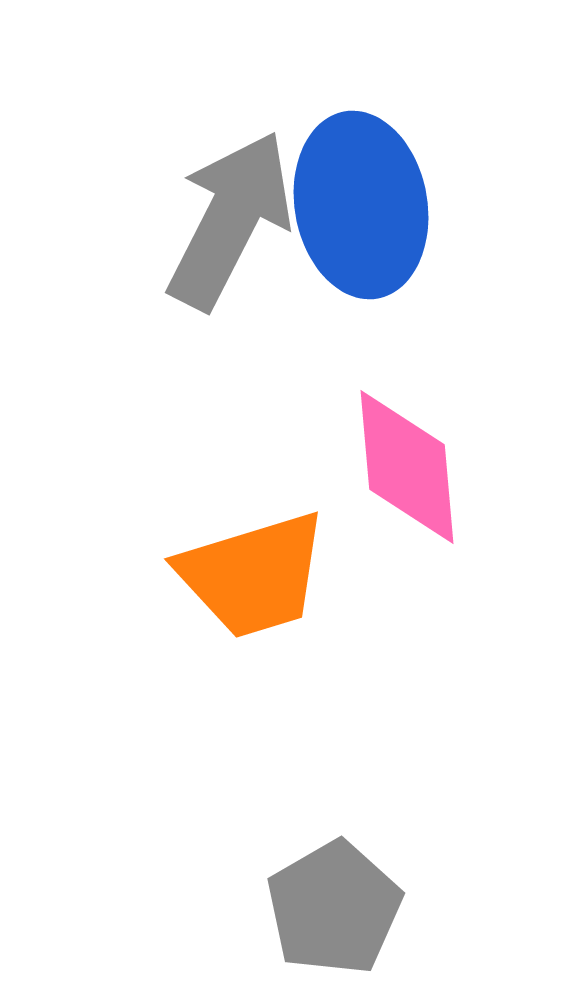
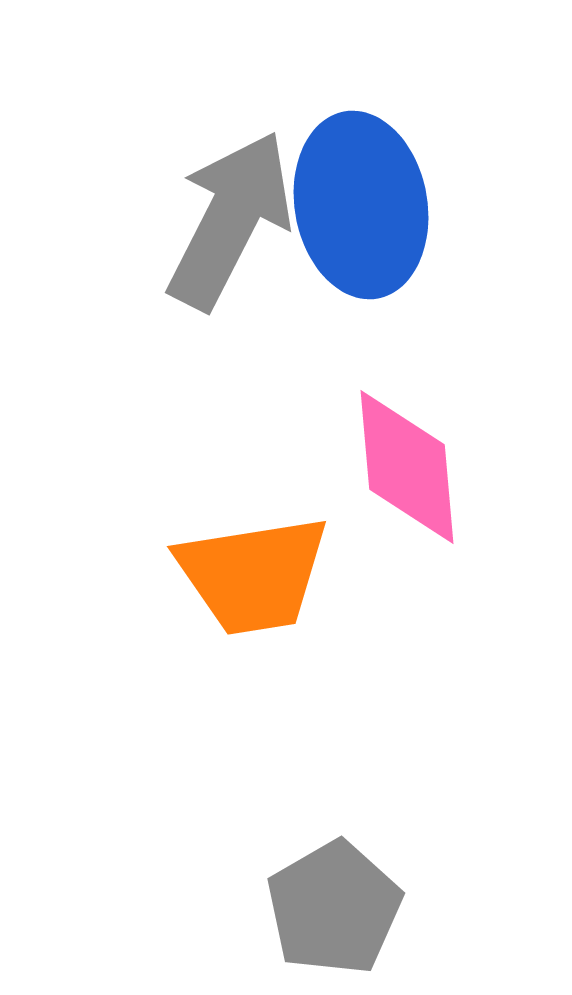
orange trapezoid: rotated 8 degrees clockwise
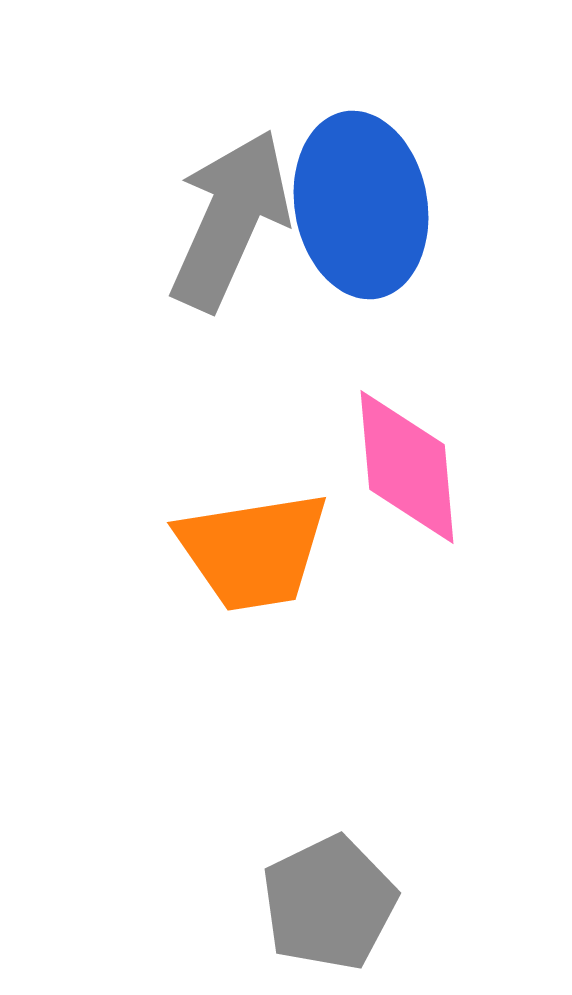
gray arrow: rotated 3 degrees counterclockwise
orange trapezoid: moved 24 px up
gray pentagon: moved 5 px left, 5 px up; rotated 4 degrees clockwise
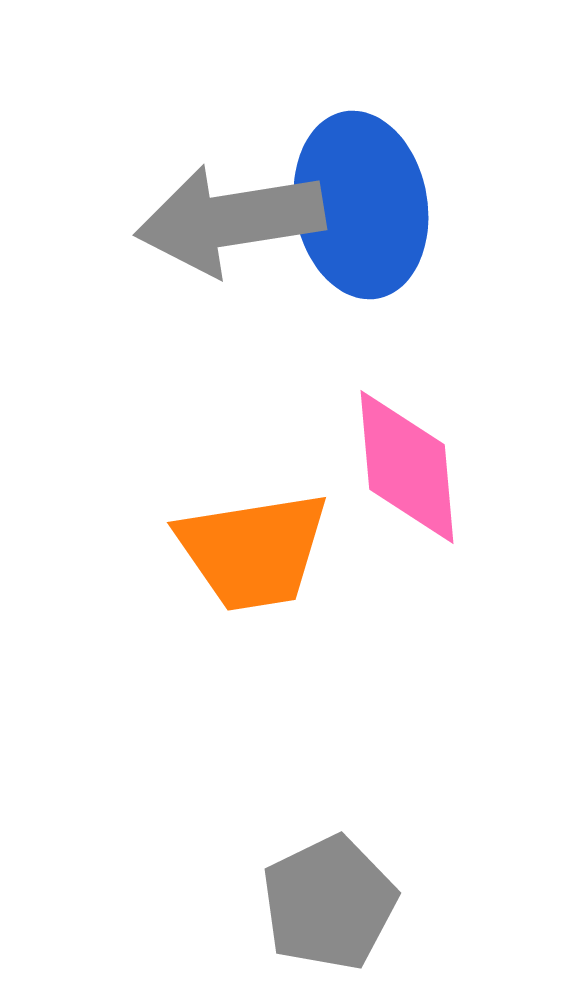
gray arrow: rotated 123 degrees counterclockwise
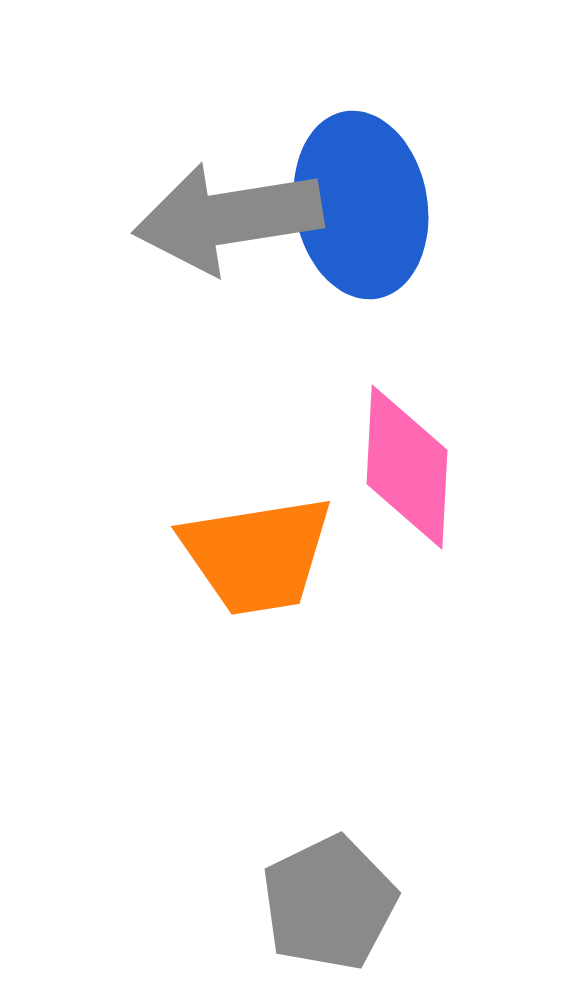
gray arrow: moved 2 px left, 2 px up
pink diamond: rotated 8 degrees clockwise
orange trapezoid: moved 4 px right, 4 px down
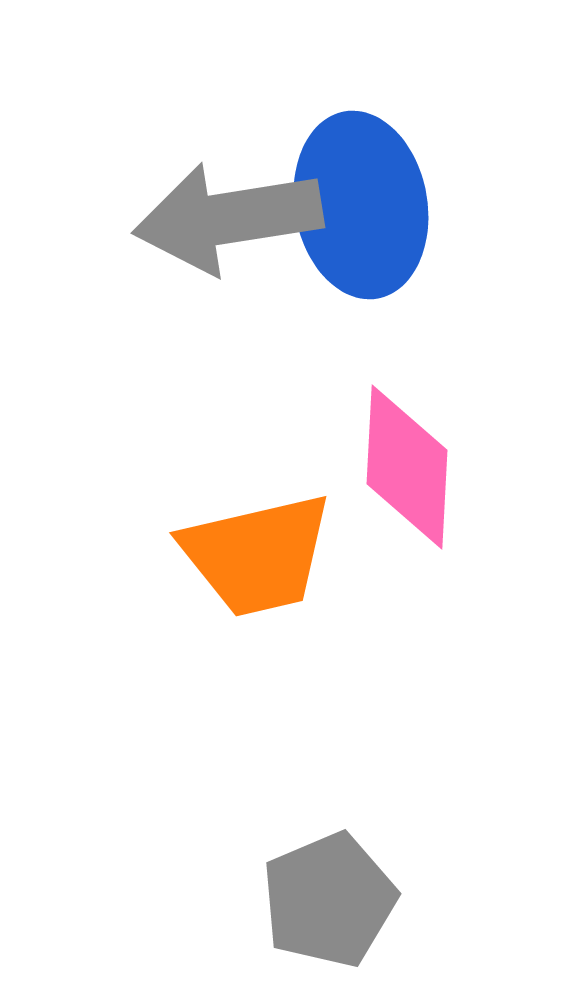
orange trapezoid: rotated 4 degrees counterclockwise
gray pentagon: moved 3 px up; rotated 3 degrees clockwise
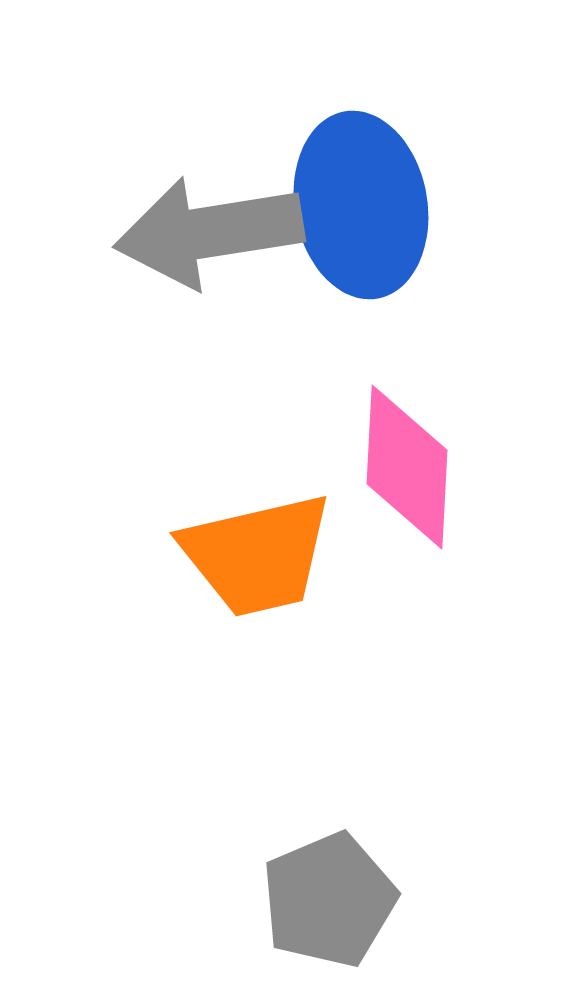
gray arrow: moved 19 px left, 14 px down
